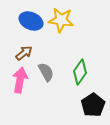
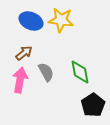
green diamond: rotated 45 degrees counterclockwise
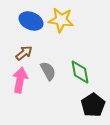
gray semicircle: moved 2 px right, 1 px up
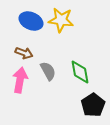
brown arrow: rotated 60 degrees clockwise
